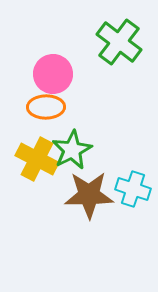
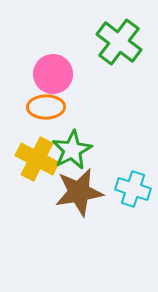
brown star: moved 10 px left, 3 px up; rotated 9 degrees counterclockwise
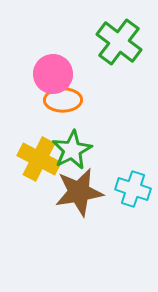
orange ellipse: moved 17 px right, 7 px up
yellow cross: moved 2 px right
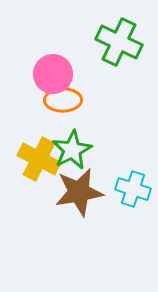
green cross: rotated 12 degrees counterclockwise
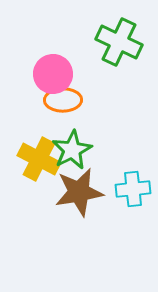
cyan cross: rotated 24 degrees counterclockwise
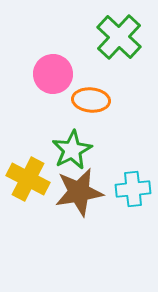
green cross: moved 5 px up; rotated 18 degrees clockwise
orange ellipse: moved 28 px right; rotated 6 degrees clockwise
yellow cross: moved 11 px left, 20 px down
